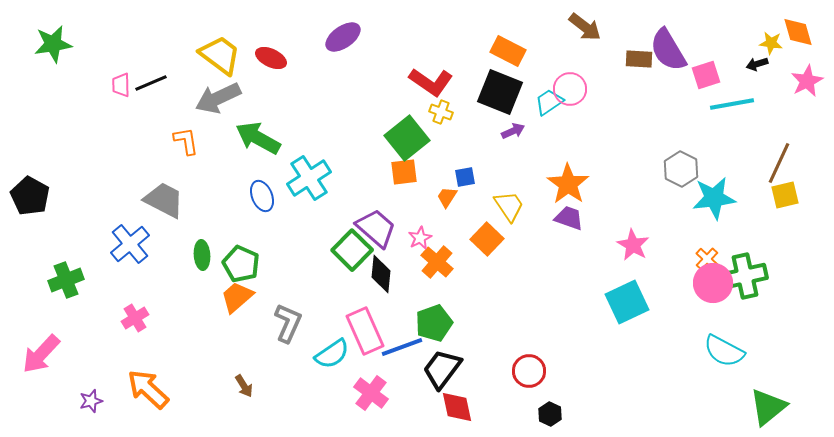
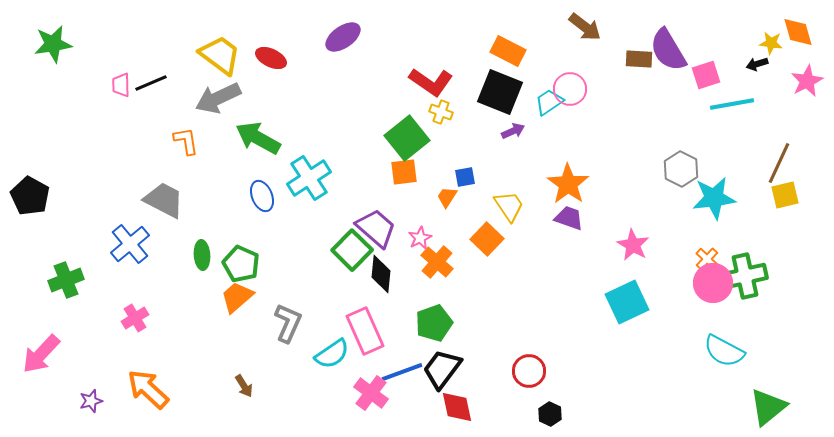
blue line at (402, 347): moved 25 px down
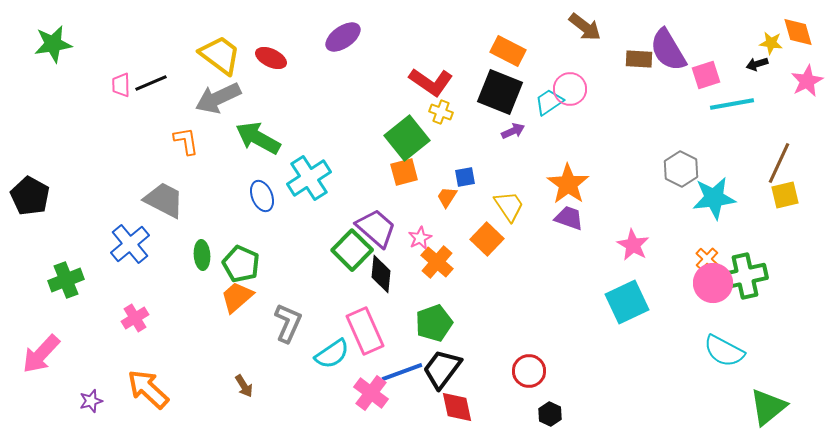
orange square at (404, 172): rotated 8 degrees counterclockwise
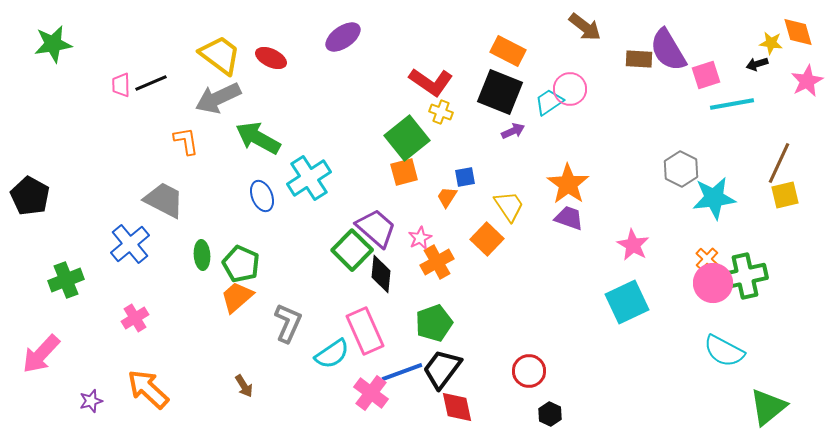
orange cross at (437, 262): rotated 20 degrees clockwise
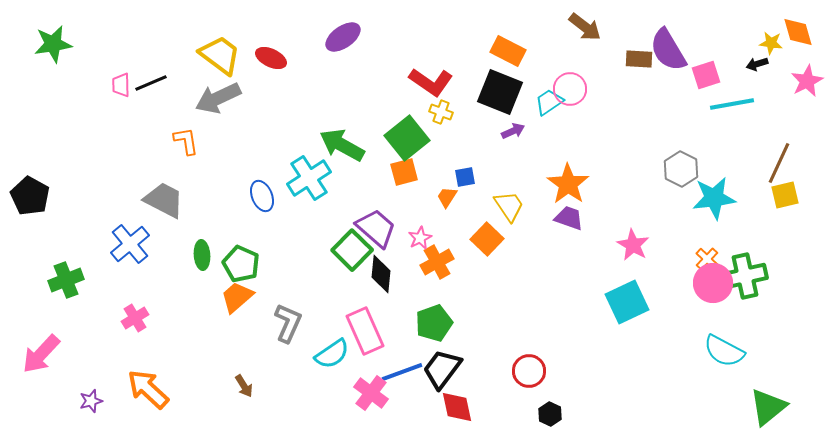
green arrow at (258, 138): moved 84 px right, 7 px down
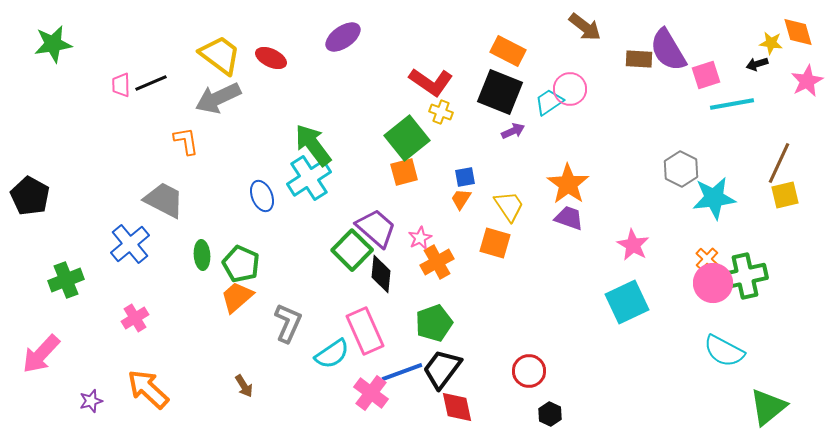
green arrow at (342, 145): moved 29 px left; rotated 24 degrees clockwise
orange trapezoid at (447, 197): moved 14 px right, 2 px down
orange square at (487, 239): moved 8 px right, 4 px down; rotated 28 degrees counterclockwise
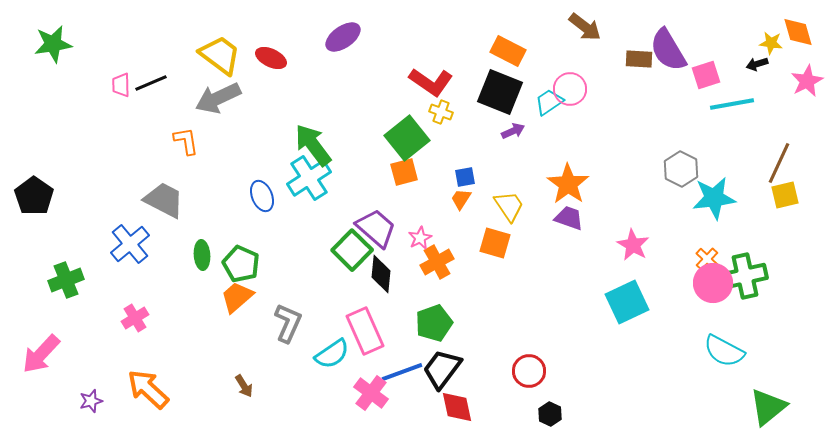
black pentagon at (30, 196): moved 4 px right; rotated 6 degrees clockwise
